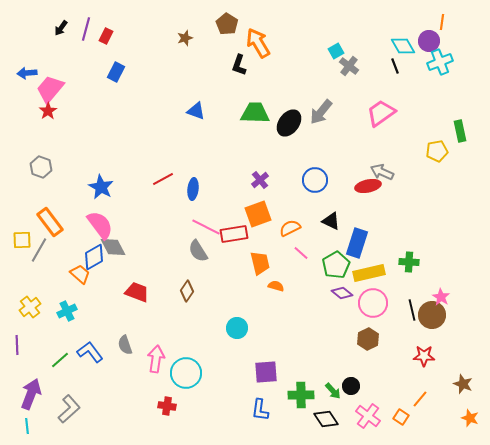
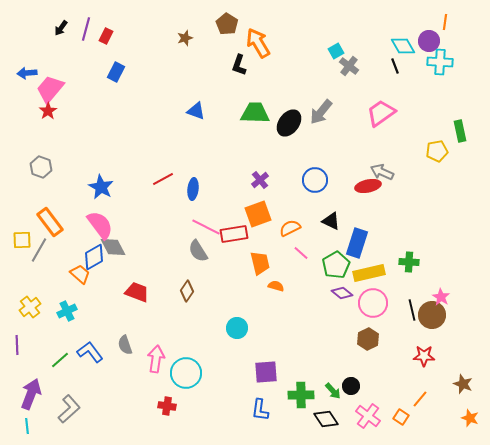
orange line at (442, 22): moved 3 px right
cyan cross at (440, 62): rotated 25 degrees clockwise
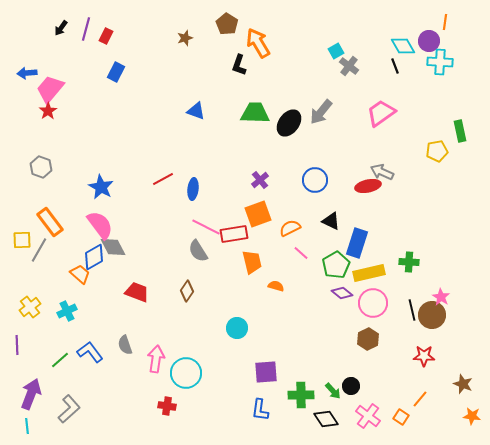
orange trapezoid at (260, 263): moved 8 px left, 1 px up
orange star at (470, 418): moved 2 px right, 2 px up; rotated 12 degrees counterclockwise
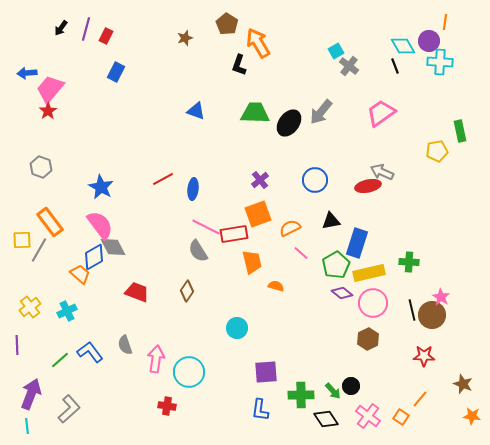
black triangle at (331, 221): rotated 36 degrees counterclockwise
cyan circle at (186, 373): moved 3 px right, 1 px up
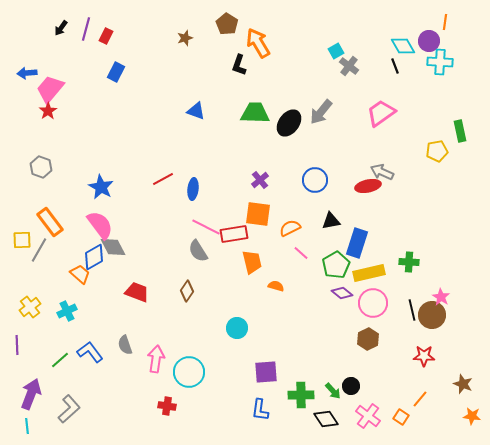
orange square at (258, 214): rotated 28 degrees clockwise
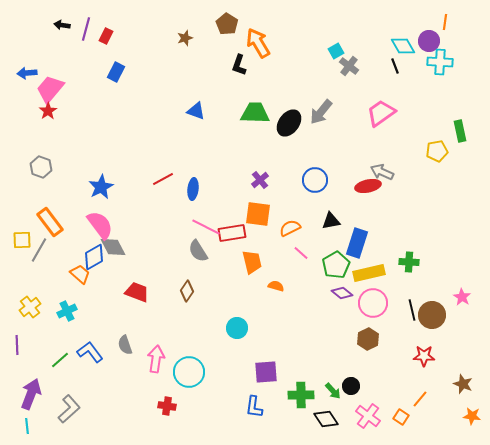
black arrow at (61, 28): moved 1 px right, 3 px up; rotated 63 degrees clockwise
blue star at (101, 187): rotated 15 degrees clockwise
red rectangle at (234, 234): moved 2 px left, 1 px up
pink star at (441, 297): moved 21 px right
blue L-shape at (260, 410): moved 6 px left, 3 px up
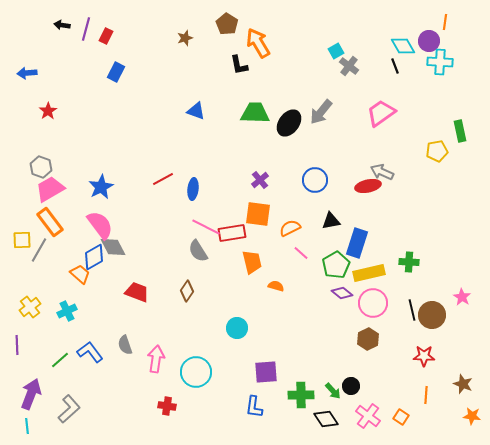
black L-shape at (239, 65): rotated 30 degrees counterclockwise
pink trapezoid at (50, 89): moved 100 px down; rotated 20 degrees clockwise
cyan circle at (189, 372): moved 7 px right
orange line at (420, 399): moved 6 px right, 4 px up; rotated 36 degrees counterclockwise
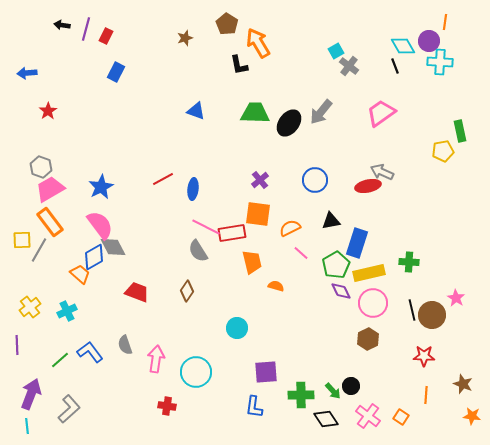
yellow pentagon at (437, 151): moved 6 px right
purple diamond at (342, 293): moved 1 px left, 2 px up; rotated 25 degrees clockwise
pink star at (462, 297): moved 6 px left, 1 px down
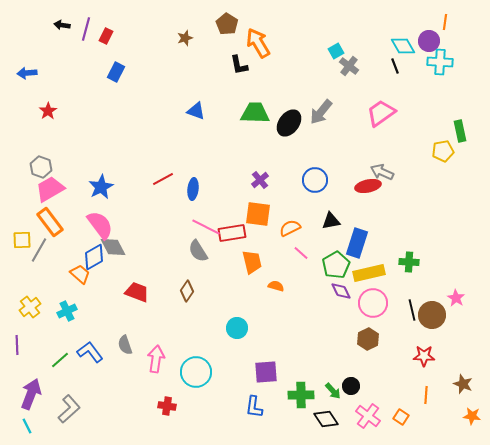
cyan line at (27, 426): rotated 21 degrees counterclockwise
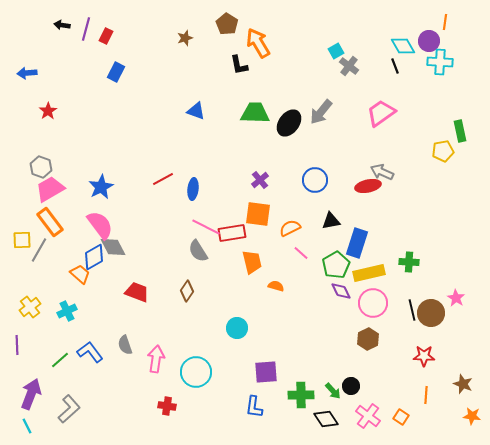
brown circle at (432, 315): moved 1 px left, 2 px up
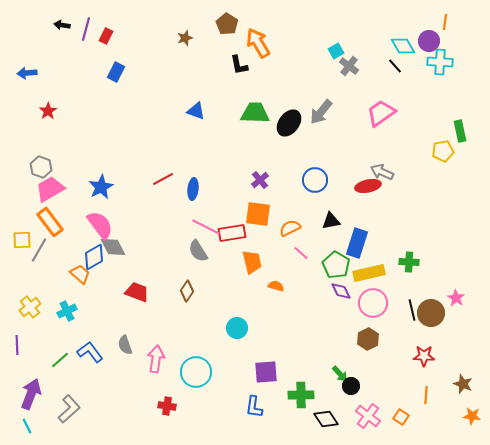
black line at (395, 66): rotated 21 degrees counterclockwise
green pentagon at (336, 265): rotated 12 degrees counterclockwise
green arrow at (333, 391): moved 7 px right, 17 px up
